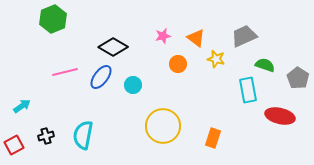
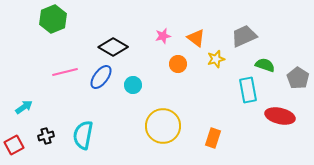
yellow star: rotated 30 degrees counterclockwise
cyan arrow: moved 2 px right, 1 px down
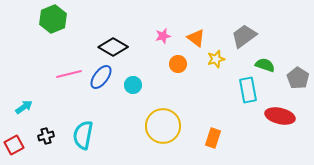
gray trapezoid: rotated 12 degrees counterclockwise
pink line: moved 4 px right, 2 px down
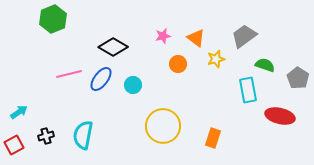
blue ellipse: moved 2 px down
cyan arrow: moved 5 px left, 5 px down
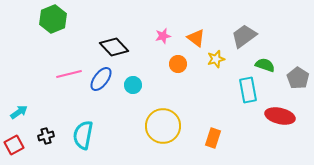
black diamond: moved 1 px right; rotated 16 degrees clockwise
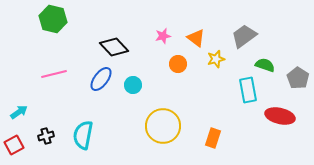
green hexagon: rotated 24 degrees counterclockwise
pink line: moved 15 px left
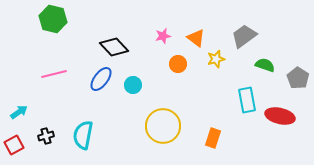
cyan rectangle: moved 1 px left, 10 px down
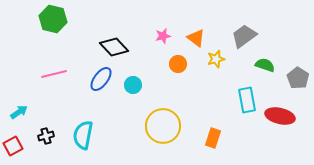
red square: moved 1 px left, 1 px down
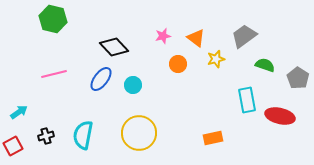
yellow circle: moved 24 px left, 7 px down
orange rectangle: rotated 60 degrees clockwise
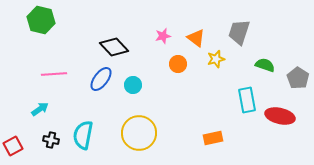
green hexagon: moved 12 px left, 1 px down
gray trapezoid: moved 5 px left, 4 px up; rotated 36 degrees counterclockwise
pink line: rotated 10 degrees clockwise
cyan arrow: moved 21 px right, 3 px up
black cross: moved 5 px right, 4 px down; rotated 28 degrees clockwise
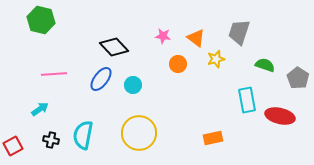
pink star: rotated 21 degrees clockwise
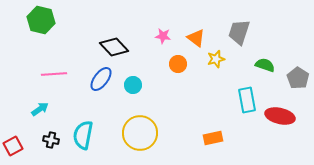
yellow circle: moved 1 px right
